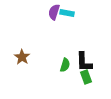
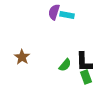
cyan rectangle: moved 2 px down
green semicircle: rotated 24 degrees clockwise
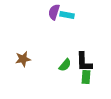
brown star: moved 1 px right, 2 px down; rotated 28 degrees clockwise
green rectangle: rotated 24 degrees clockwise
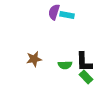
brown star: moved 11 px right
green semicircle: rotated 48 degrees clockwise
green rectangle: rotated 48 degrees counterclockwise
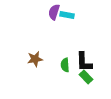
brown star: moved 1 px right
green semicircle: rotated 88 degrees clockwise
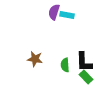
brown star: rotated 21 degrees clockwise
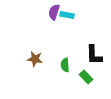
black L-shape: moved 10 px right, 7 px up
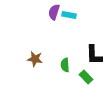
cyan rectangle: moved 2 px right
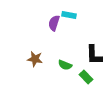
purple semicircle: moved 11 px down
green semicircle: rotated 64 degrees counterclockwise
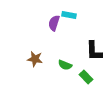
black L-shape: moved 4 px up
